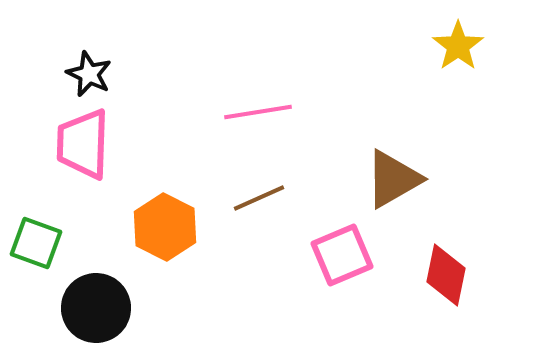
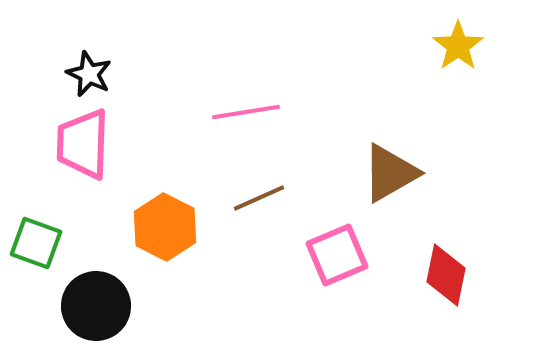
pink line: moved 12 px left
brown triangle: moved 3 px left, 6 px up
pink square: moved 5 px left
black circle: moved 2 px up
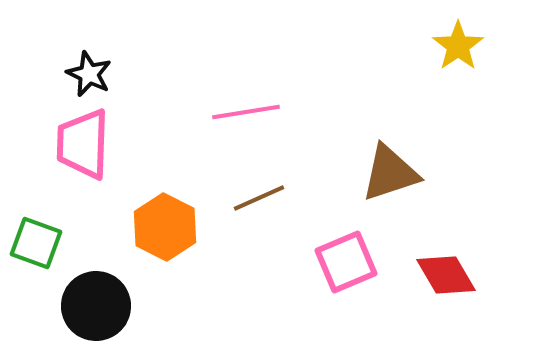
brown triangle: rotated 12 degrees clockwise
pink square: moved 9 px right, 7 px down
red diamond: rotated 42 degrees counterclockwise
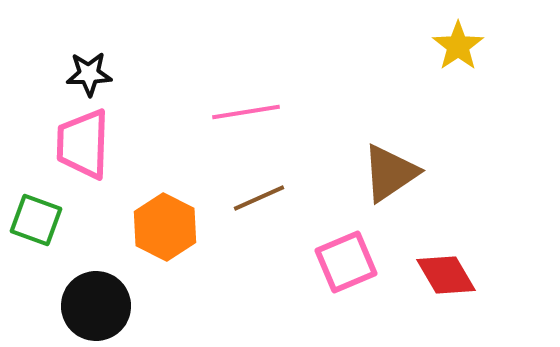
black star: rotated 27 degrees counterclockwise
brown triangle: rotated 16 degrees counterclockwise
green square: moved 23 px up
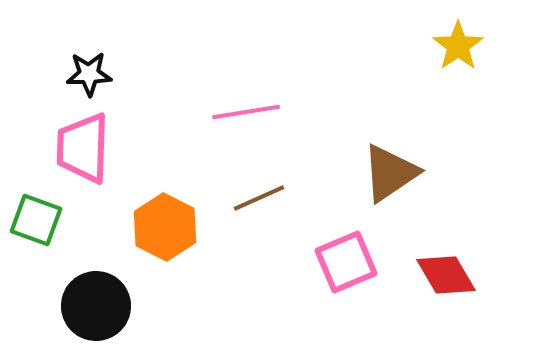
pink trapezoid: moved 4 px down
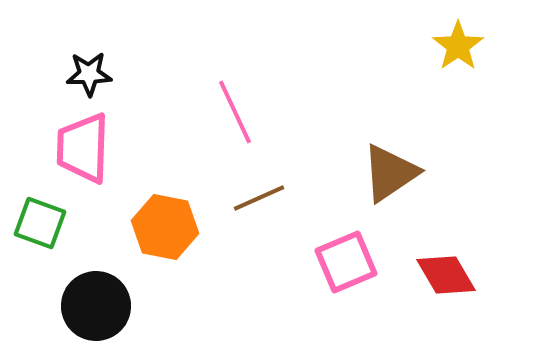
pink line: moved 11 px left; rotated 74 degrees clockwise
green square: moved 4 px right, 3 px down
orange hexagon: rotated 16 degrees counterclockwise
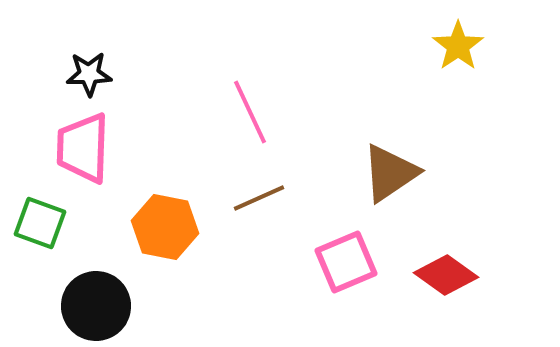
pink line: moved 15 px right
red diamond: rotated 24 degrees counterclockwise
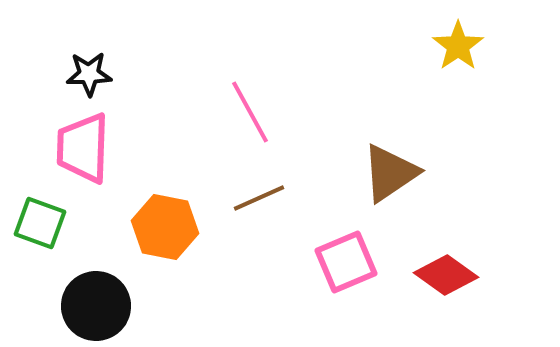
pink line: rotated 4 degrees counterclockwise
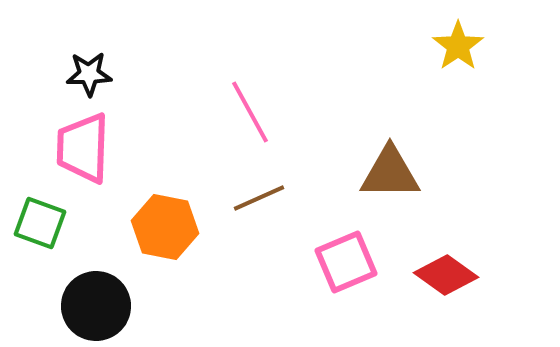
brown triangle: rotated 34 degrees clockwise
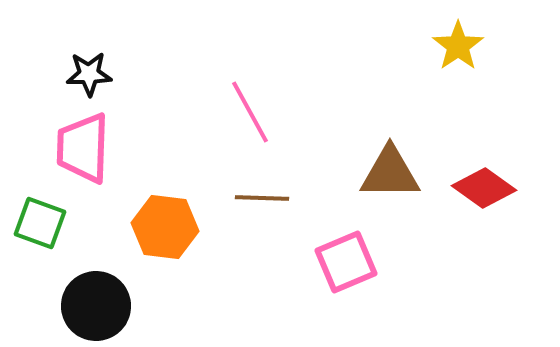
brown line: moved 3 px right; rotated 26 degrees clockwise
orange hexagon: rotated 4 degrees counterclockwise
red diamond: moved 38 px right, 87 px up
